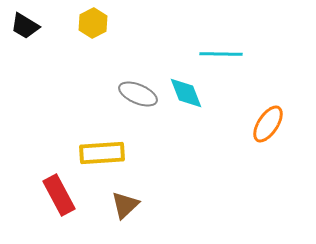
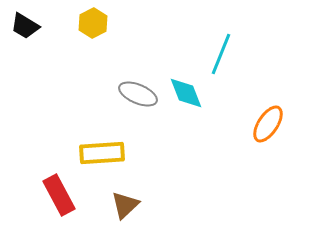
cyan line: rotated 69 degrees counterclockwise
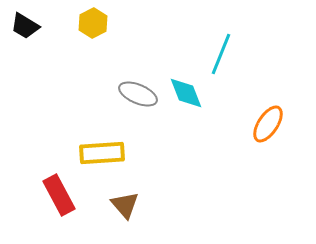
brown triangle: rotated 28 degrees counterclockwise
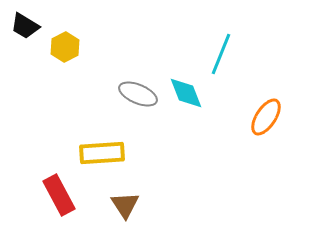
yellow hexagon: moved 28 px left, 24 px down
orange ellipse: moved 2 px left, 7 px up
brown triangle: rotated 8 degrees clockwise
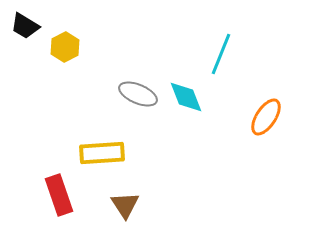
cyan diamond: moved 4 px down
red rectangle: rotated 9 degrees clockwise
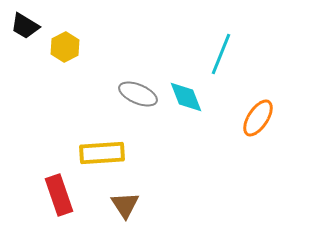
orange ellipse: moved 8 px left, 1 px down
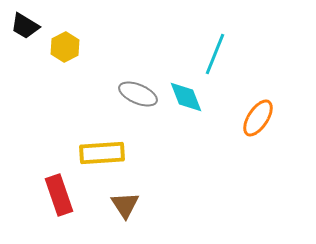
cyan line: moved 6 px left
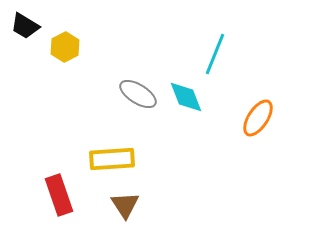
gray ellipse: rotated 9 degrees clockwise
yellow rectangle: moved 10 px right, 6 px down
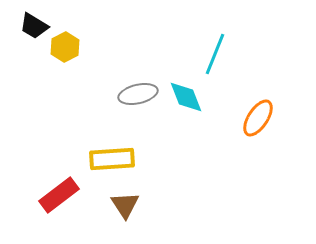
black trapezoid: moved 9 px right
gray ellipse: rotated 45 degrees counterclockwise
red rectangle: rotated 72 degrees clockwise
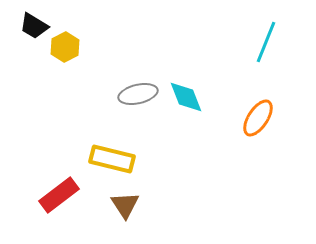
cyan line: moved 51 px right, 12 px up
yellow rectangle: rotated 18 degrees clockwise
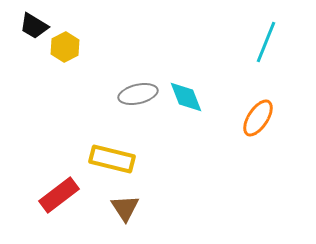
brown triangle: moved 3 px down
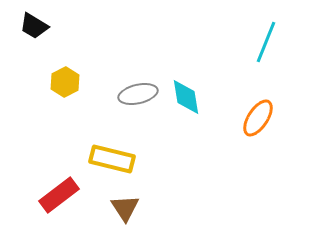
yellow hexagon: moved 35 px down
cyan diamond: rotated 12 degrees clockwise
